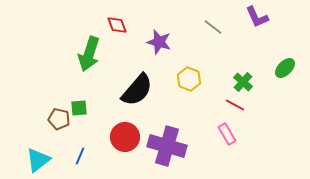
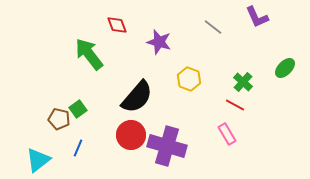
green arrow: rotated 124 degrees clockwise
black semicircle: moved 7 px down
green square: moved 1 px left, 1 px down; rotated 30 degrees counterclockwise
red circle: moved 6 px right, 2 px up
blue line: moved 2 px left, 8 px up
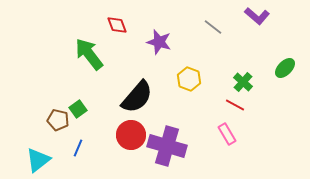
purple L-shape: moved 1 px up; rotated 25 degrees counterclockwise
brown pentagon: moved 1 px left, 1 px down
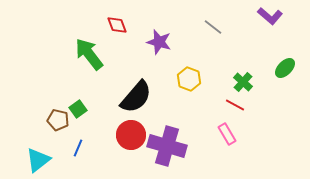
purple L-shape: moved 13 px right
black semicircle: moved 1 px left
